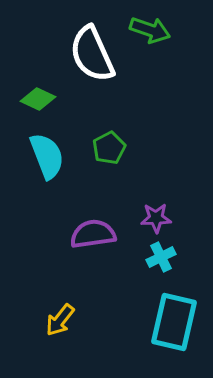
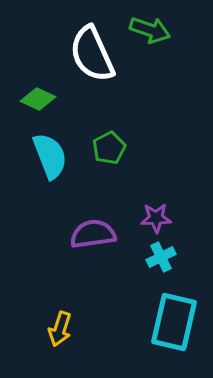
cyan semicircle: moved 3 px right
yellow arrow: moved 9 px down; rotated 20 degrees counterclockwise
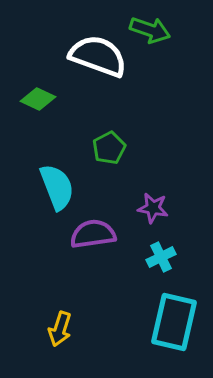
white semicircle: moved 6 px right, 2 px down; rotated 134 degrees clockwise
cyan semicircle: moved 7 px right, 31 px down
purple star: moved 3 px left, 10 px up; rotated 12 degrees clockwise
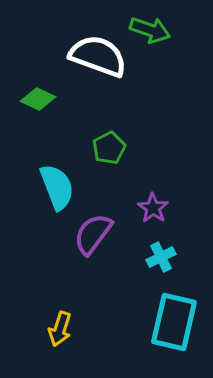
purple star: rotated 24 degrees clockwise
purple semicircle: rotated 45 degrees counterclockwise
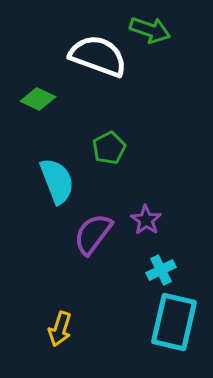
cyan semicircle: moved 6 px up
purple star: moved 7 px left, 12 px down
cyan cross: moved 13 px down
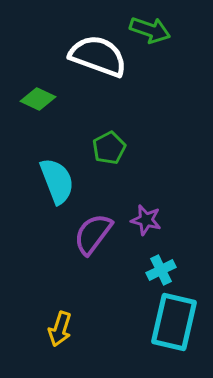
purple star: rotated 20 degrees counterclockwise
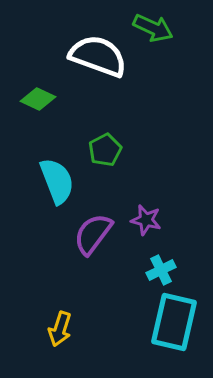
green arrow: moved 3 px right, 2 px up; rotated 6 degrees clockwise
green pentagon: moved 4 px left, 2 px down
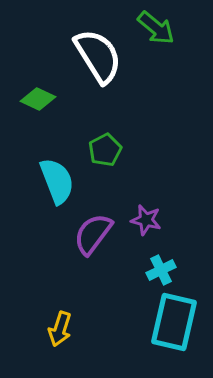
green arrow: moved 3 px right; rotated 15 degrees clockwise
white semicircle: rotated 38 degrees clockwise
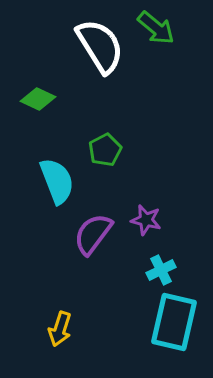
white semicircle: moved 2 px right, 10 px up
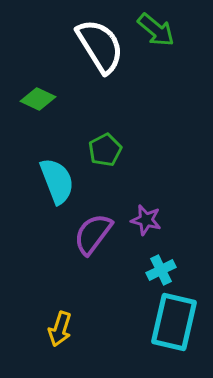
green arrow: moved 2 px down
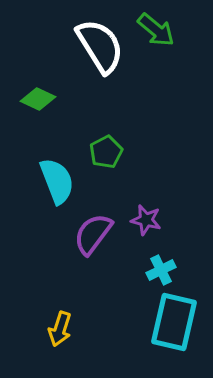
green pentagon: moved 1 px right, 2 px down
